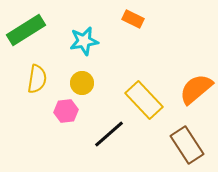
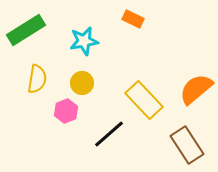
pink hexagon: rotated 15 degrees counterclockwise
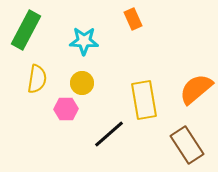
orange rectangle: rotated 40 degrees clockwise
green rectangle: rotated 30 degrees counterclockwise
cyan star: rotated 12 degrees clockwise
yellow rectangle: rotated 33 degrees clockwise
pink hexagon: moved 2 px up; rotated 20 degrees clockwise
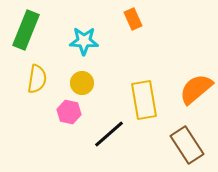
green rectangle: rotated 6 degrees counterclockwise
pink hexagon: moved 3 px right, 3 px down; rotated 15 degrees clockwise
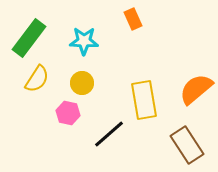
green rectangle: moved 3 px right, 8 px down; rotated 15 degrees clockwise
yellow semicircle: rotated 24 degrees clockwise
pink hexagon: moved 1 px left, 1 px down
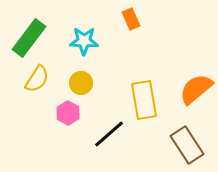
orange rectangle: moved 2 px left
yellow circle: moved 1 px left
pink hexagon: rotated 15 degrees clockwise
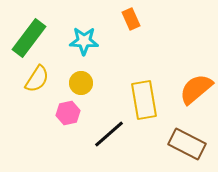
pink hexagon: rotated 20 degrees clockwise
brown rectangle: moved 1 px up; rotated 30 degrees counterclockwise
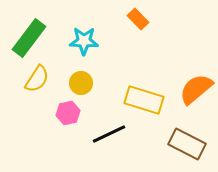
orange rectangle: moved 7 px right; rotated 20 degrees counterclockwise
yellow rectangle: rotated 63 degrees counterclockwise
black line: rotated 16 degrees clockwise
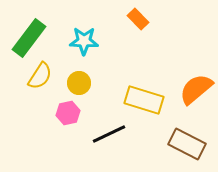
yellow semicircle: moved 3 px right, 3 px up
yellow circle: moved 2 px left
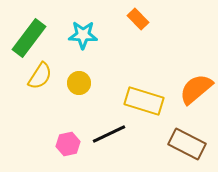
cyan star: moved 1 px left, 6 px up
yellow rectangle: moved 1 px down
pink hexagon: moved 31 px down
